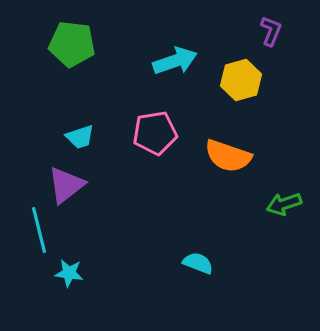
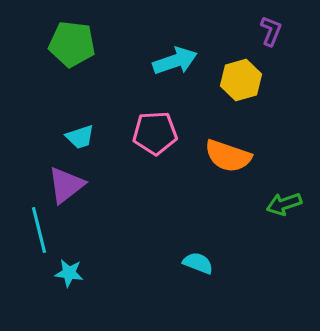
pink pentagon: rotated 6 degrees clockwise
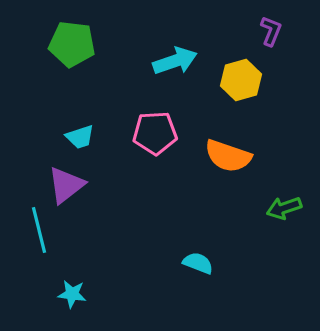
green arrow: moved 4 px down
cyan star: moved 3 px right, 21 px down
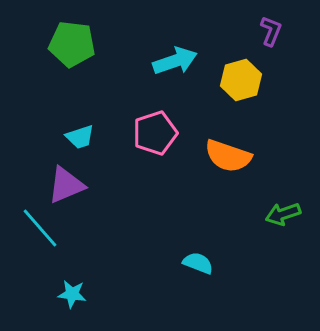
pink pentagon: rotated 15 degrees counterclockwise
purple triangle: rotated 15 degrees clockwise
green arrow: moved 1 px left, 6 px down
cyan line: moved 1 px right, 2 px up; rotated 27 degrees counterclockwise
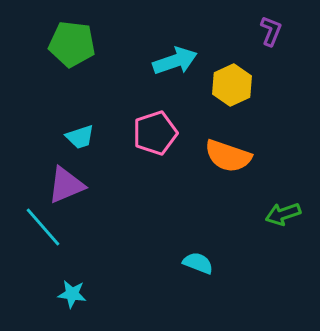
yellow hexagon: moved 9 px left, 5 px down; rotated 9 degrees counterclockwise
cyan line: moved 3 px right, 1 px up
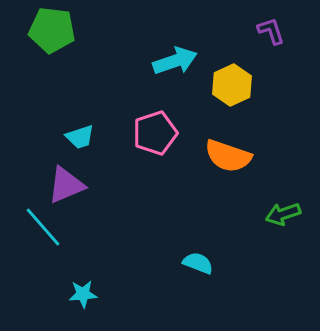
purple L-shape: rotated 40 degrees counterclockwise
green pentagon: moved 20 px left, 14 px up
cyan star: moved 11 px right; rotated 12 degrees counterclockwise
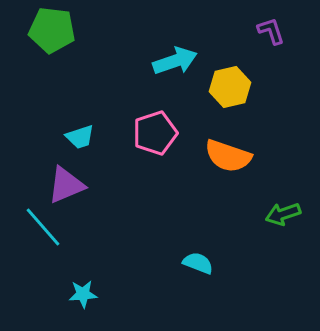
yellow hexagon: moved 2 px left, 2 px down; rotated 12 degrees clockwise
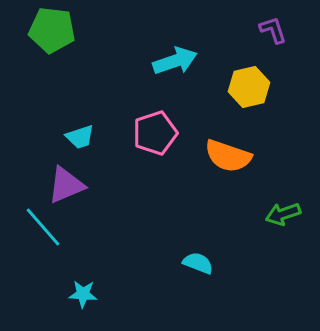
purple L-shape: moved 2 px right, 1 px up
yellow hexagon: moved 19 px right
cyan star: rotated 8 degrees clockwise
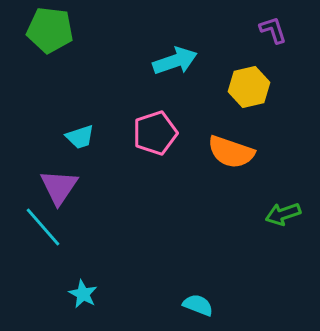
green pentagon: moved 2 px left
orange semicircle: moved 3 px right, 4 px up
purple triangle: moved 7 px left, 2 px down; rotated 33 degrees counterclockwise
cyan semicircle: moved 42 px down
cyan star: rotated 24 degrees clockwise
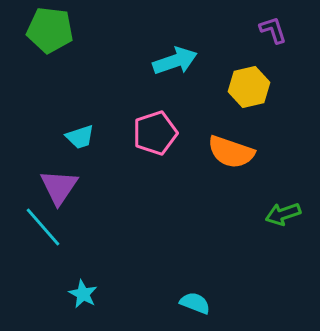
cyan semicircle: moved 3 px left, 2 px up
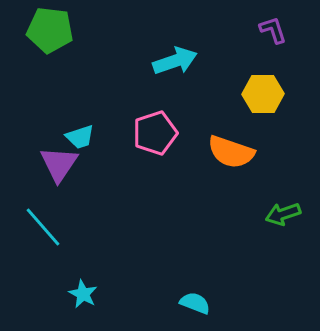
yellow hexagon: moved 14 px right, 7 px down; rotated 12 degrees clockwise
purple triangle: moved 23 px up
